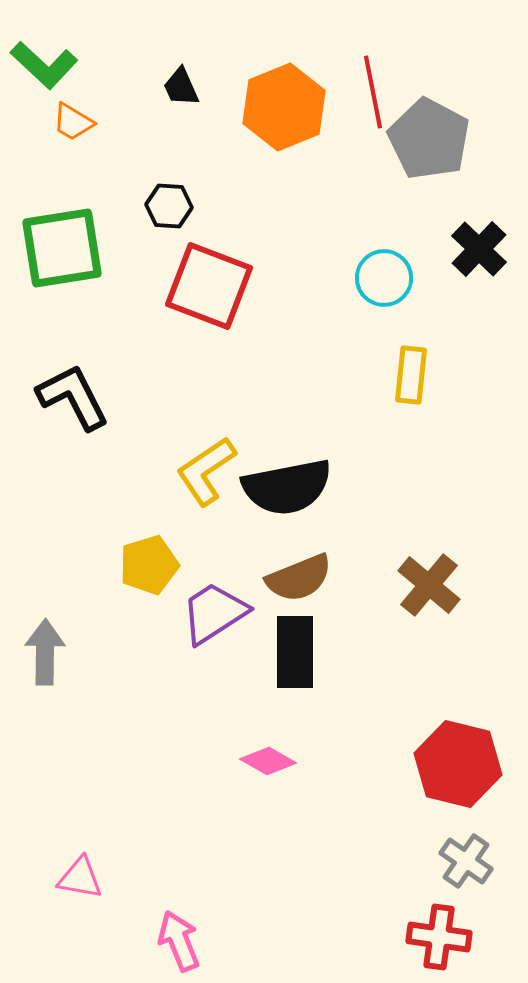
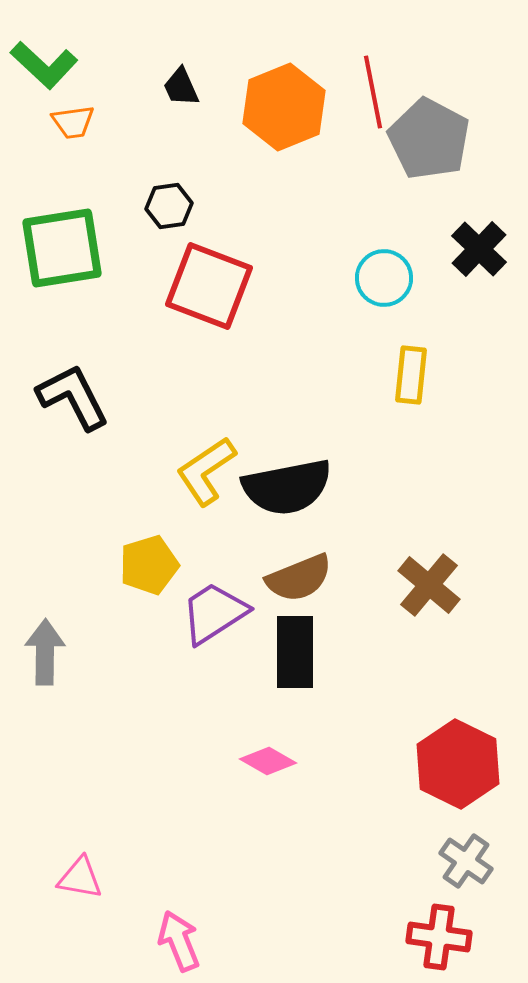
orange trapezoid: rotated 39 degrees counterclockwise
black hexagon: rotated 12 degrees counterclockwise
red hexagon: rotated 12 degrees clockwise
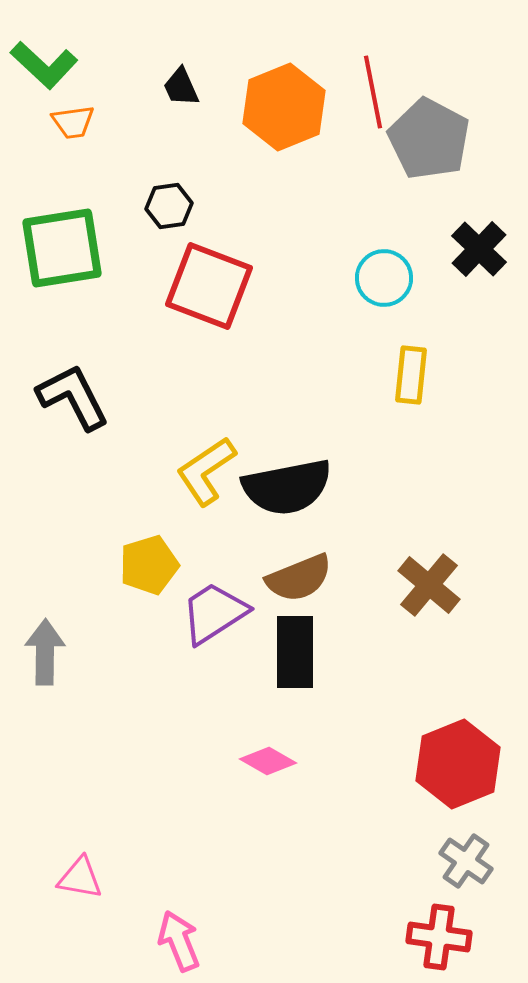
red hexagon: rotated 12 degrees clockwise
